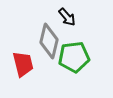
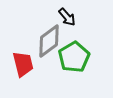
gray diamond: rotated 40 degrees clockwise
green pentagon: rotated 24 degrees counterclockwise
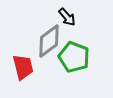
green pentagon: rotated 20 degrees counterclockwise
red trapezoid: moved 3 px down
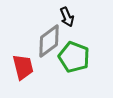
black arrow: rotated 18 degrees clockwise
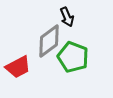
green pentagon: moved 1 px left
red trapezoid: moved 5 px left; rotated 76 degrees clockwise
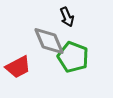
gray diamond: rotated 76 degrees counterclockwise
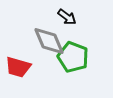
black arrow: rotated 30 degrees counterclockwise
red trapezoid: rotated 44 degrees clockwise
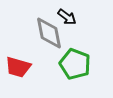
gray diamond: moved 8 px up; rotated 12 degrees clockwise
green pentagon: moved 2 px right, 7 px down
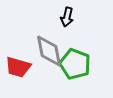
black arrow: rotated 66 degrees clockwise
gray diamond: moved 18 px down
